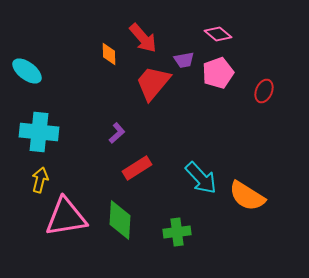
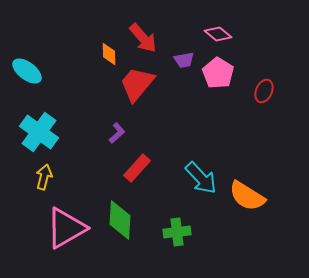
pink pentagon: rotated 20 degrees counterclockwise
red trapezoid: moved 16 px left, 1 px down
cyan cross: rotated 30 degrees clockwise
red rectangle: rotated 16 degrees counterclockwise
yellow arrow: moved 4 px right, 3 px up
pink triangle: moved 11 px down; rotated 21 degrees counterclockwise
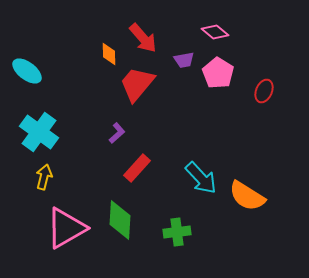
pink diamond: moved 3 px left, 2 px up
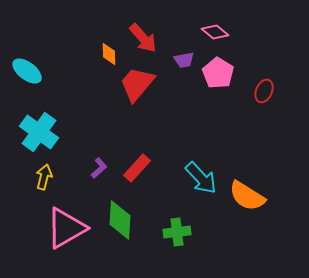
purple L-shape: moved 18 px left, 35 px down
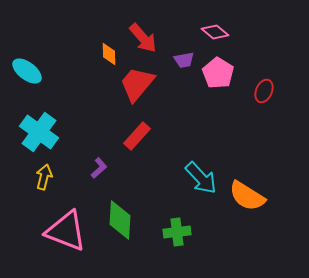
red rectangle: moved 32 px up
pink triangle: moved 3 px down; rotated 51 degrees clockwise
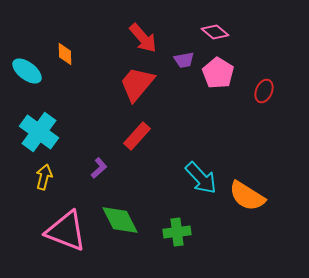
orange diamond: moved 44 px left
green diamond: rotated 30 degrees counterclockwise
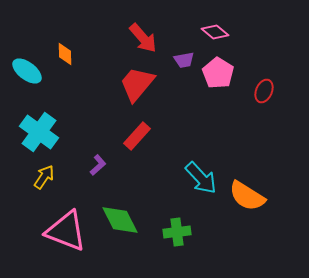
purple L-shape: moved 1 px left, 3 px up
yellow arrow: rotated 20 degrees clockwise
